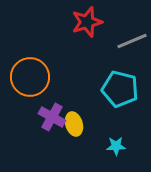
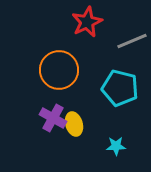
red star: rotated 8 degrees counterclockwise
orange circle: moved 29 px right, 7 px up
cyan pentagon: moved 1 px up
purple cross: moved 1 px right, 1 px down
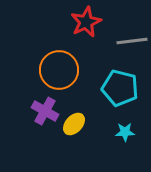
red star: moved 1 px left
gray line: rotated 16 degrees clockwise
purple cross: moved 8 px left, 7 px up
yellow ellipse: rotated 60 degrees clockwise
cyan star: moved 9 px right, 14 px up
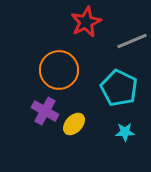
gray line: rotated 16 degrees counterclockwise
cyan pentagon: moved 1 px left; rotated 12 degrees clockwise
